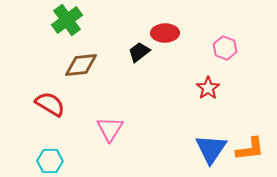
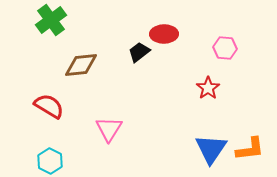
green cross: moved 16 px left
red ellipse: moved 1 px left, 1 px down
pink hexagon: rotated 15 degrees counterclockwise
red semicircle: moved 1 px left, 2 px down
pink triangle: moved 1 px left
cyan hexagon: rotated 25 degrees clockwise
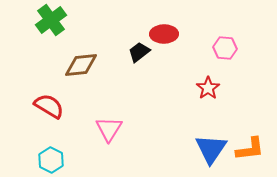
cyan hexagon: moved 1 px right, 1 px up
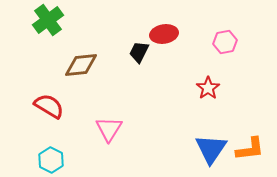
green cross: moved 3 px left
red ellipse: rotated 8 degrees counterclockwise
pink hexagon: moved 6 px up; rotated 15 degrees counterclockwise
black trapezoid: rotated 25 degrees counterclockwise
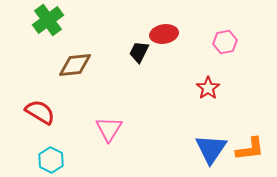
brown diamond: moved 6 px left
red semicircle: moved 9 px left, 6 px down
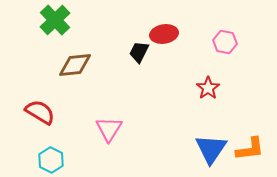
green cross: moved 7 px right; rotated 8 degrees counterclockwise
pink hexagon: rotated 20 degrees clockwise
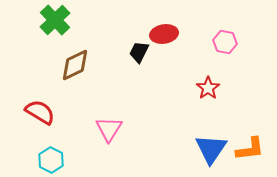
brown diamond: rotated 20 degrees counterclockwise
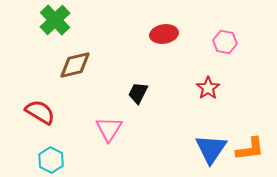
black trapezoid: moved 1 px left, 41 px down
brown diamond: rotated 12 degrees clockwise
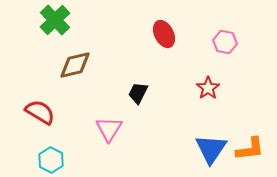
red ellipse: rotated 72 degrees clockwise
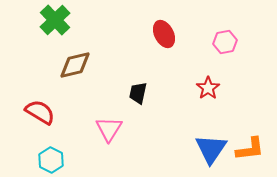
pink hexagon: rotated 20 degrees counterclockwise
black trapezoid: rotated 15 degrees counterclockwise
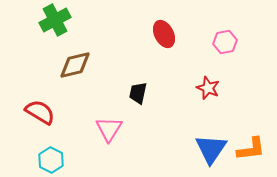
green cross: rotated 16 degrees clockwise
red star: rotated 15 degrees counterclockwise
orange L-shape: moved 1 px right
